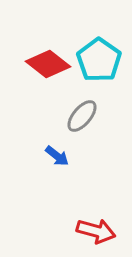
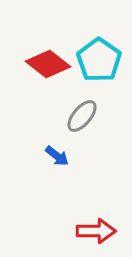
red arrow: rotated 15 degrees counterclockwise
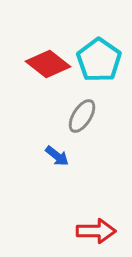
gray ellipse: rotated 8 degrees counterclockwise
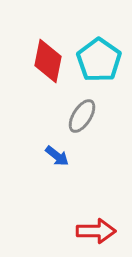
red diamond: moved 3 px up; rotated 63 degrees clockwise
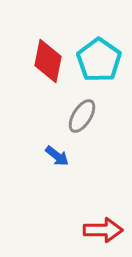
red arrow: moved 7 px right, 1 px up
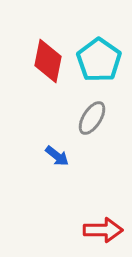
gray ellipse: moved 10 px right, 2 px down
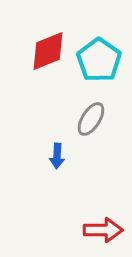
red diamond: moved 10 px up; rotated 57 degrees clockwise
gray ellipse: moved 1 px left, 1 px down
blue arrow: rotated 55 degrees clockwise
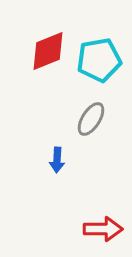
cyan pentagon: rotated 27 degrees clockwise
blue arrow: moved 4 px down
red arrow: moved 1 px up
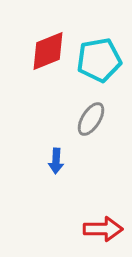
blue arrow: moved 1 px left, 1 px down
